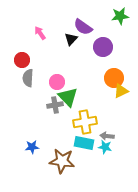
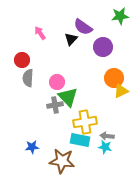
cyan rectangle: moved 4 px left, 3 px up
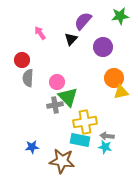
purple semicircle: moved 6 px up; rotated 96 degrees clockwise
yellow triangle: moved 1 px down; rotated 14 degrees clockwise
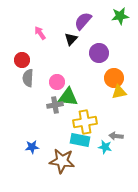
purple circle: moved 4 px left, 6 px down
yellow triangle: moved 2 px left
green triangle: rotated 40 degrees counterclockwise
gray arrow: moved 9 px right
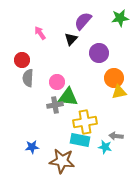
green star: moved 2 px down
